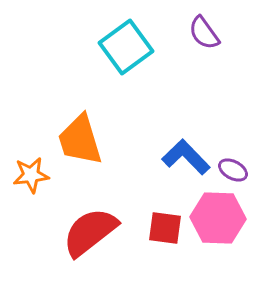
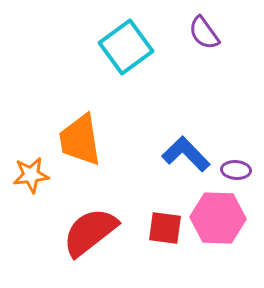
orange trapezoid: rotated 8 degrees clockwise
blue L-shape: moved 3 px up
purple ellipse: moved 3 px right; rotated 24 degrees counterclockwise
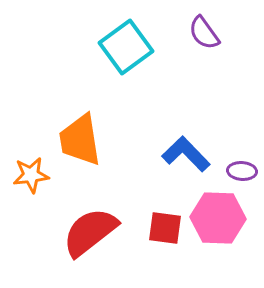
purple ellipse: moved 6 px right, 1 px down
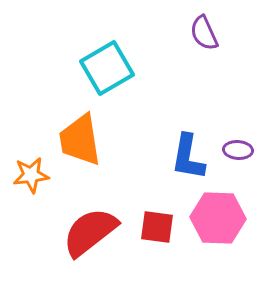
purple semicircle: rotated 12 degrees clockwise
cyan square: moved 19 px left, 21 px down; rotated 6 degrees clockwise
blue L-shape: moved 2 px right, 3 px down; rotated 126 degrees counterclockwise
purple ellipse: moved 4 px left, 21 px up
red square: moved 8 px left, 1 px up
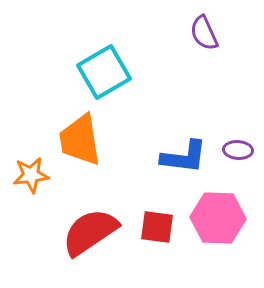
cyan square: moved 3 px left, 4 px down
blue L-shape: moved 4 px left; rotated 93 degrees counterclockwise
red semicircle: rotated 4 degrees clockwise
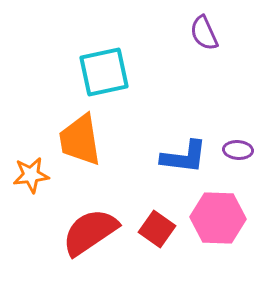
cyan square: rotated 18 degrees clockwise
red square: moved 2 px down; rotated 27 degrees clockwise
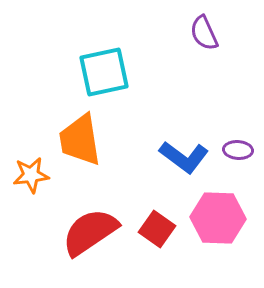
blue L-shape: rotated 30 degrees clockwise
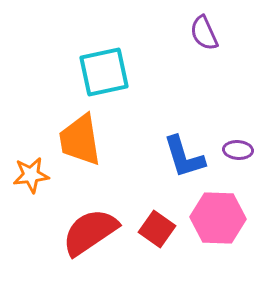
blue L-shape: rotated 36 degrees clockwise
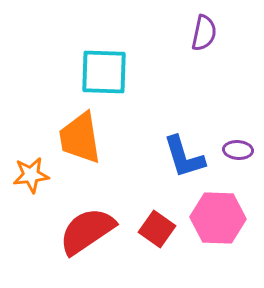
purple semicircle: rotated 144 degrees counterclockwise
cyan square: rotated 14 degrees clockwise
orange trapezoid: moved 2 px up
red semicircle: moved 3 px left, 1 px up
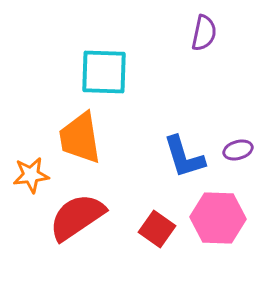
purple ellipse: rotated 20 degrees counterclockwise
red semicircle: moved 10 px left, 14 px up
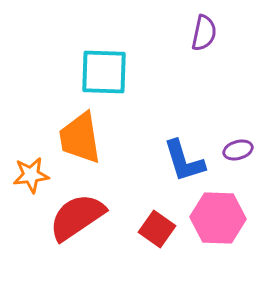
blue L-shape: moved 4 px down
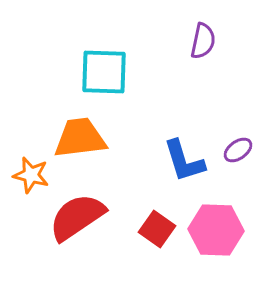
purple semicircle: moved 1 px left, 8 px down
orange trapezoid: rotated 92 degrees clockwise
purple ellipse: rotated 20 degrees counterclockwise
orange star: rotated 21 degrees clockwise
pink hexagon: moved 2 px left, 12 px down
